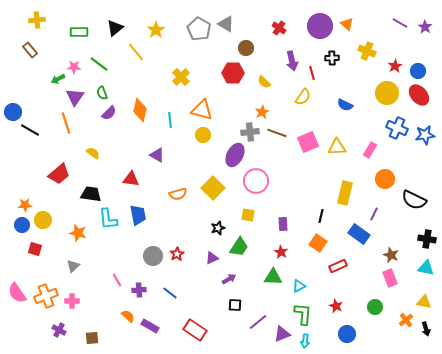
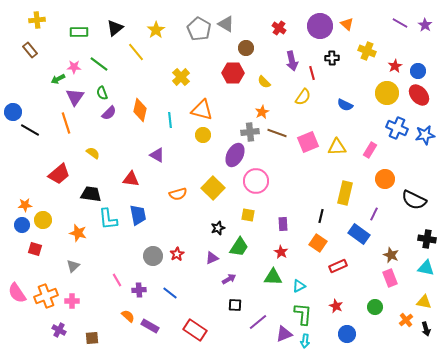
purple star at (425, 27): moved 2 px up
purple triangle at (282, 334): moved 2 px right
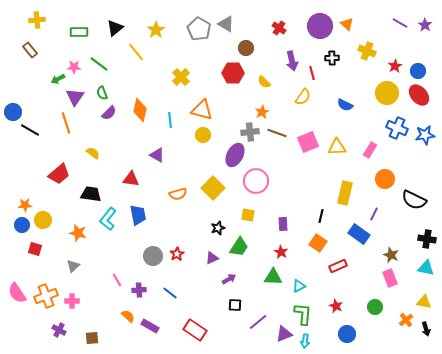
cyan L-shape at (108, 219): rotated 45 degrees clockwise
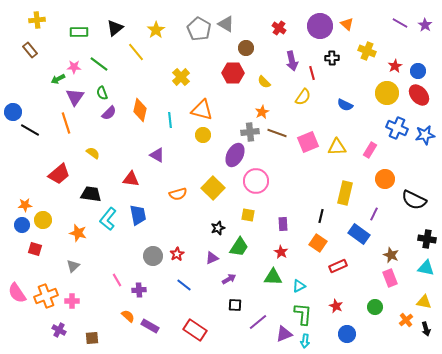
blue line at (170, 293): moved 14 px right, 8 px up
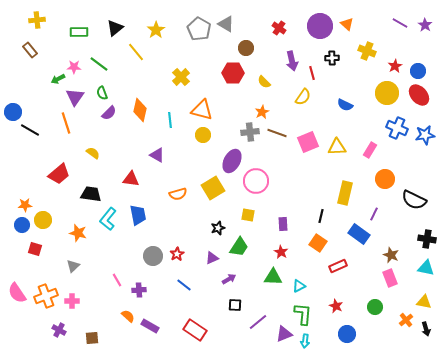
purple ellipse at (235, 155): moved 3 px left, 6 px down
yellow square at (213, 188): rotated 15 degrees clockwise
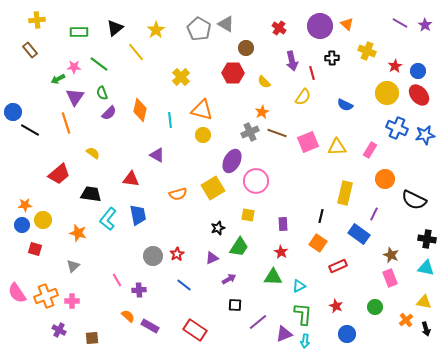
gray cross at (250, 132): rotated 18 degrees counterclockwise
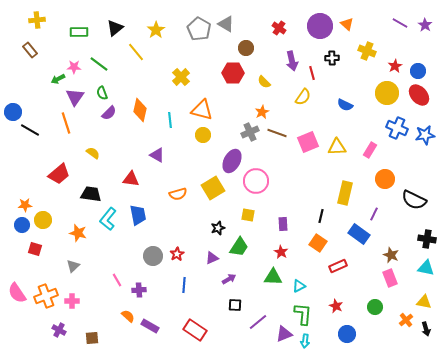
blue line at (184, 285): rotated 56 degrees clockwise
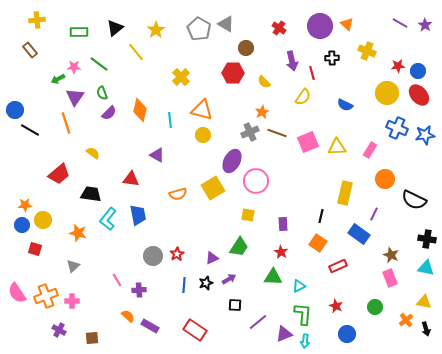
red star at (395, 66): moved 3 px right; rotated 24 degrees clockwise
blue circle at (13, 112): moved 2 px right, 2 px up
black star at (218, 228): moved 12 px left, 55 px down
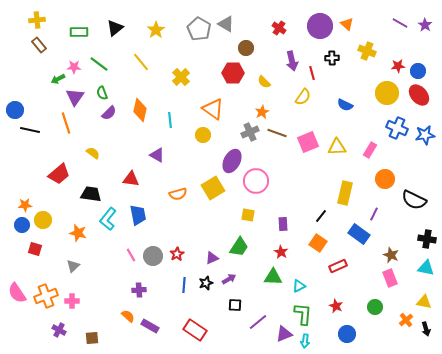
brown rectangle at (30, 50): moved 9 px right, 5 px up
yellow line at (136, 52): moved 5 px right, 10 px down
orange triangle at (202, 110): moved 11 px right, 1 px up; rotated 20 degrees clockwise
black line at (30, 130): rotated 18 degrees counterclockwise
black line at (321, 216): rotated 24 degrees clockwise
pink line at (117, 280): moved 14 px right, 25 px up
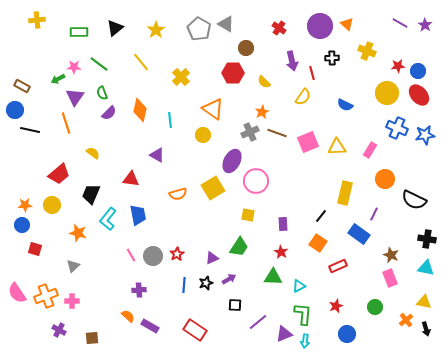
brown rectangle at (39, 45): moved 17 px left, 41 px down; rotated 21 degrees counterclockwise
black trapezoid at (91, 194): rotated 75 degrees counterclockwise
yellow circle at (43, 220): moved 9 px right, 15 px up
red star at (336, 306): rotated 24 degrees clockwise
